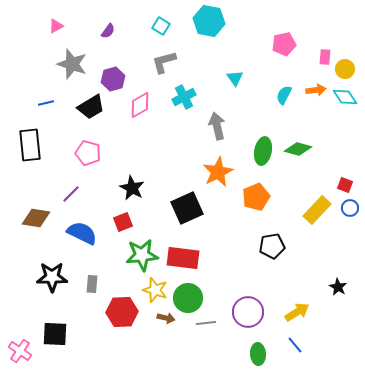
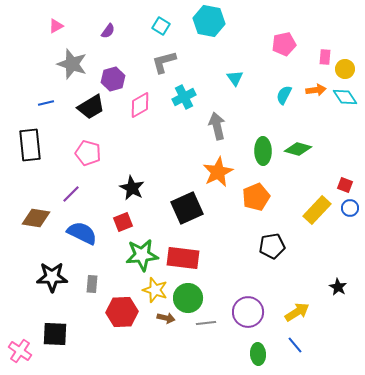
green ellipse at (263, 151): rotated 12 degrees counterclockwise
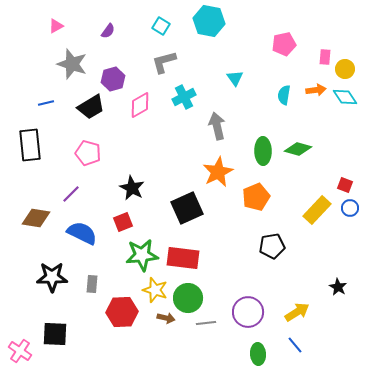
cyan semicircle at (284, 95): rotated 18 degrees counterclockwise
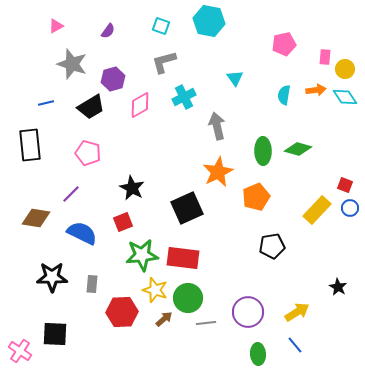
cyan square at (161, 26): rotated 12 degrees counterclockwise
brown arrow at (166, 318): moved 2 px left, 1 px down; rotated 54 degrees counterclockwise
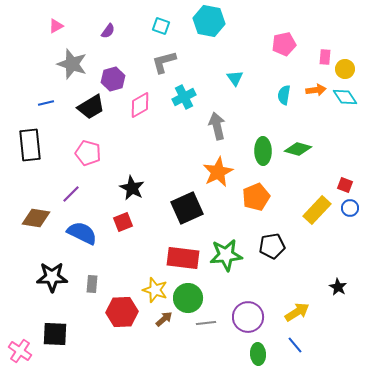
green star at (142, 255): moved 84 px right
purple circle at (248, 312): moved 5 px down
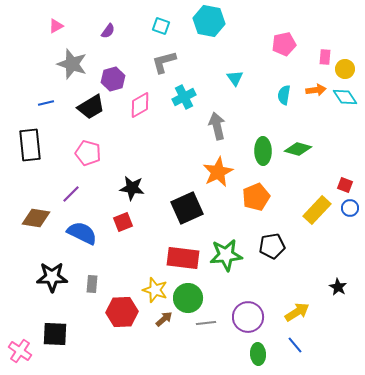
black star at (132, 188): rotated 20 degrees counterclockwise
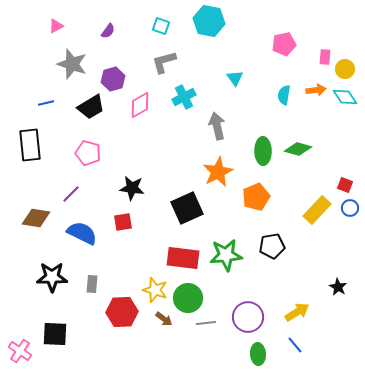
red square at (123, 222): rotated 12 degrees clockwise
brown arrow at (164, 319): rotated 78 degrees clockwise
